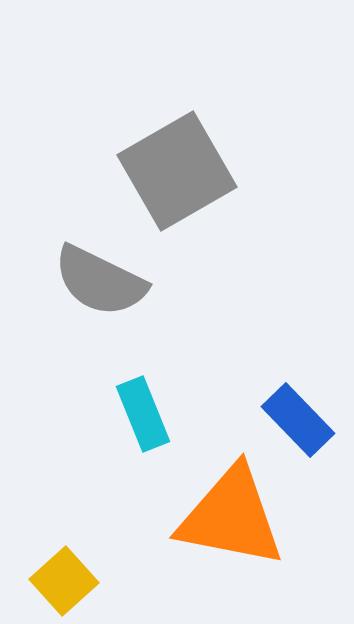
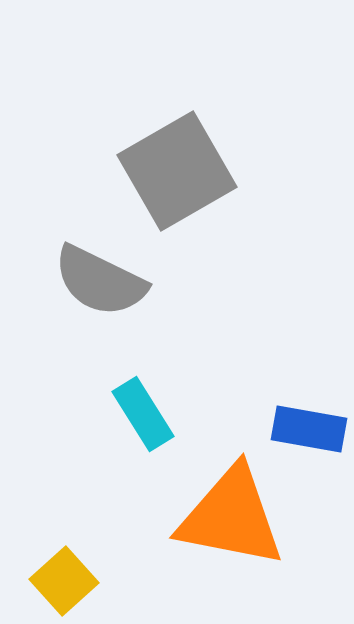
cyan rectangle: rotated 10 degrees counterclockwise
blue rectangle: moved 11 px right, 9 px down; rotated 36 degrees counterclockwise
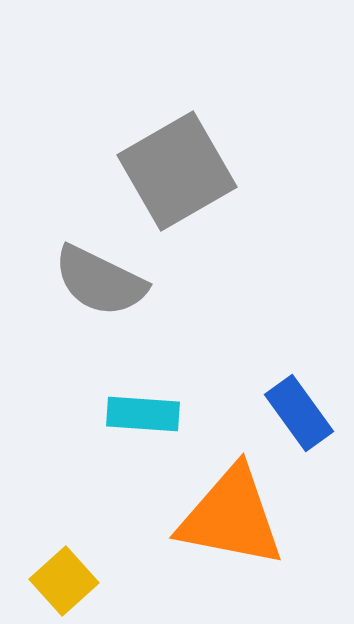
cyan rectangle: rotated 54 degrees counterclockwise
blue rectangle: moved 10 px left, 16 px up; rotated 44 degrees clockwise
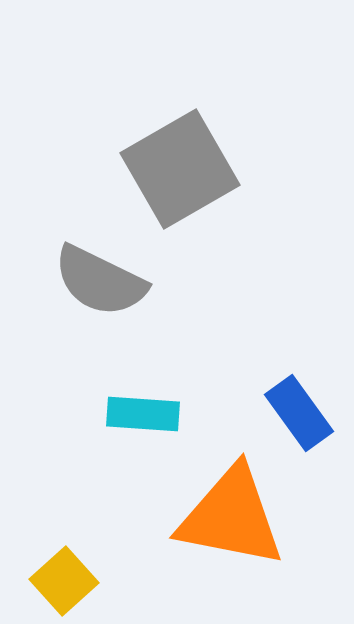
gray square: moved 3 px right, 2 px up
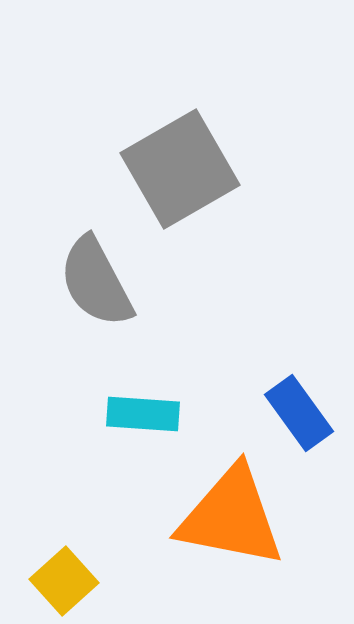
gray semicircle: moved 4 px left, 1 px down; rotated 36 degrees clockwise
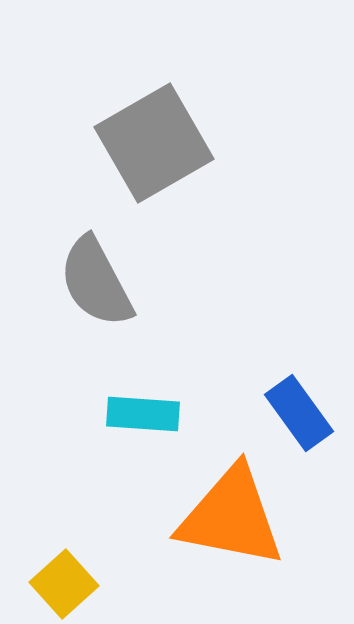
gray square: moved 26 px left, 26 px up
yellow square: moved 3 px down
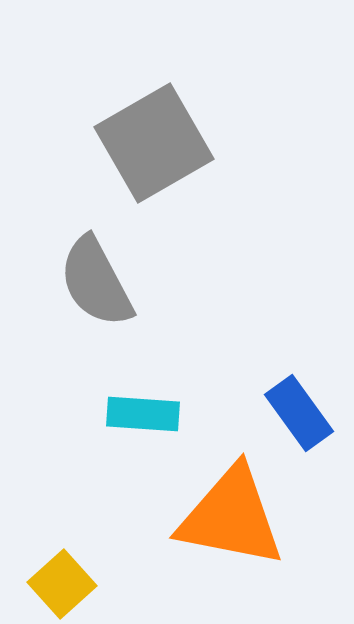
yellow square: moved 2 px left
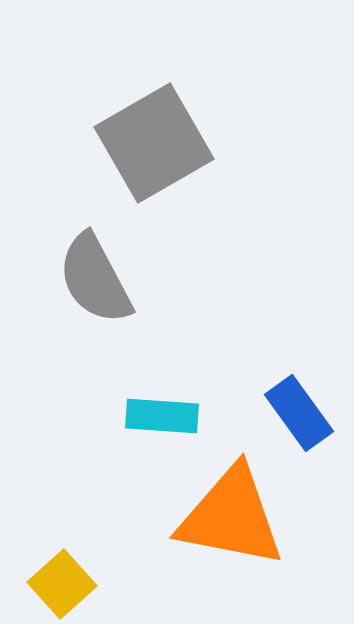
gray semicircle: moved 1 px left, 3 px up
cyan rectangle: moved 19 px right, 2 px down
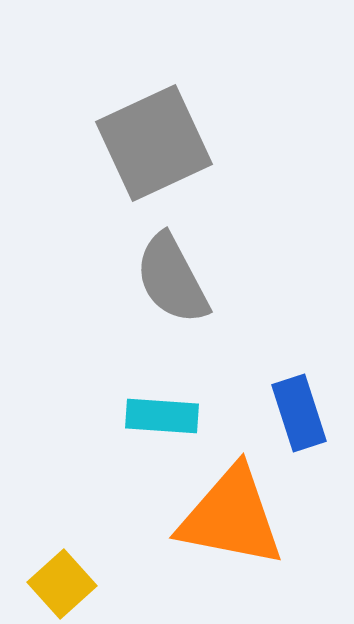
gray square: rotated 5 degrees clockwise
gray semicircle: moved 77 px right
blue rectangle: rotated 18 degrees clockwise
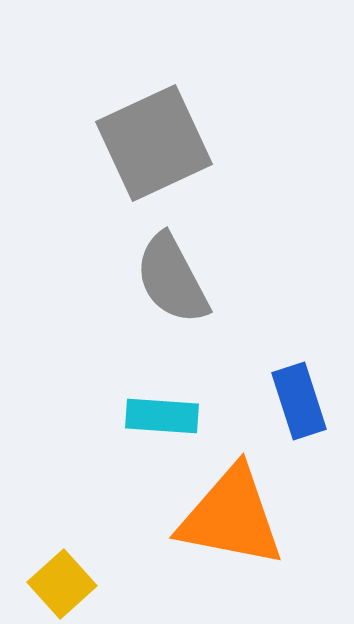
blue rectangle: moved 12 px up
